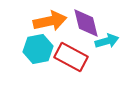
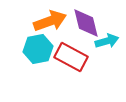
orange arrow: rotated 8 degrees counterclockwise
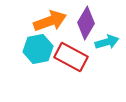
purple diamond: rotated 44 degrees clockwise
cyan arrow: moved 1 px down
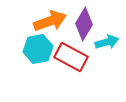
purple diamond: moved 2 px left, 1 px down
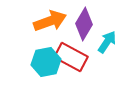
cyan arrow: rotated 40 degrees counterclockwise
cyan hexagon: moved 8 px right, 13 px down
